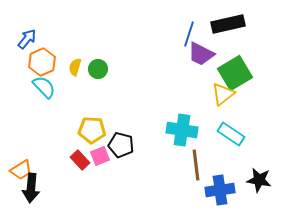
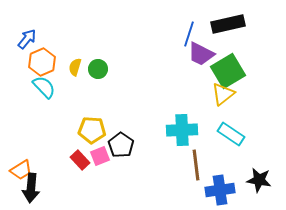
green square: moved 7 px left, 2 px up
cyan cross: rotated 12 degrees counterclockwise
black pentagon: rotated 20 degrees clockwise
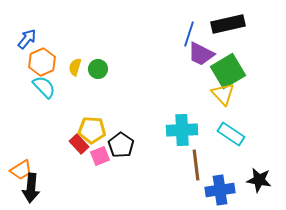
yellow triangle: rotated 35 degrees counterclockwise
red rectangle: moved 1 px left, 16 px up
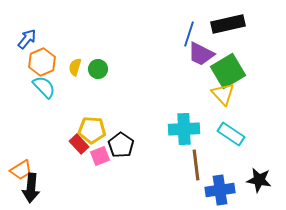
cyan cross: moved 2 px right, 1 px up
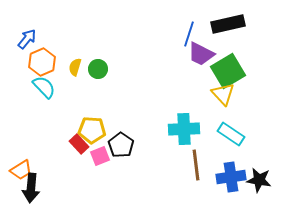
blue cross: moved 11 px right, 13 px up
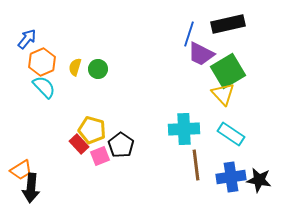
yellow pentagon: rotated 12 degrees clockwise
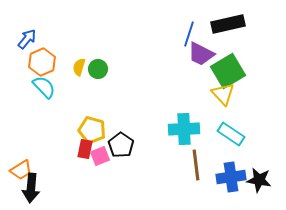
yellow semicircle: moved 4 px right
red rectangle: moved 6 px right, 5 px down; rotated 54 degrees clockwise
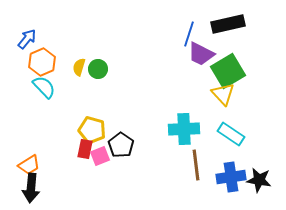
orange trapezoid: moved 8 px right, 5 px up
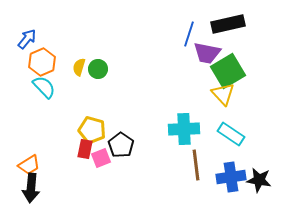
purple trapezoid: moved 6 px right, 1 px up; rotated 16 degrees counterclockwise
pink square: moved 1 px right, 2 px down
